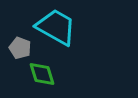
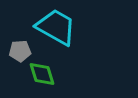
gray pentagon: moved 3 px down; rotated 25 degrees counterclockwise
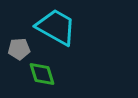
gray pentagon: moved 1 px left, 2 px up
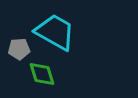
cyan trapezoid: moved 1 px left, 5 px down
